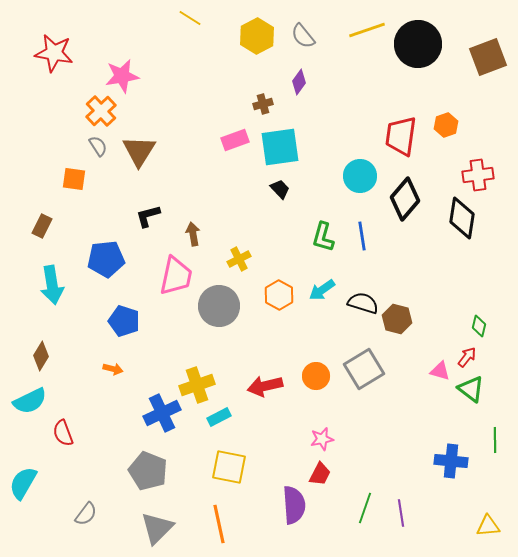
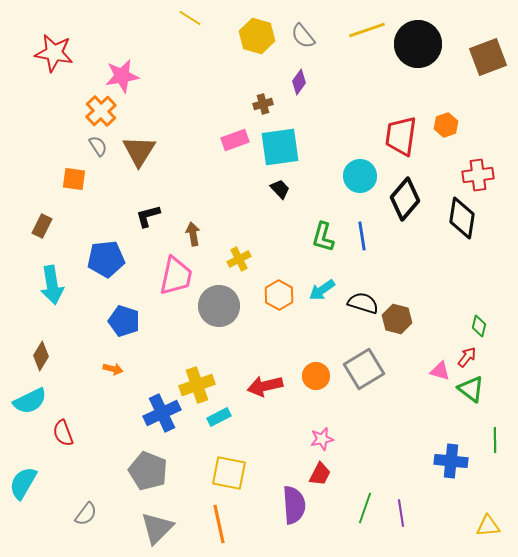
yellow hexagon at (257, 36): rotated 16 degrees counterclockwise
yellow square at (229, 467): moved 6 px down
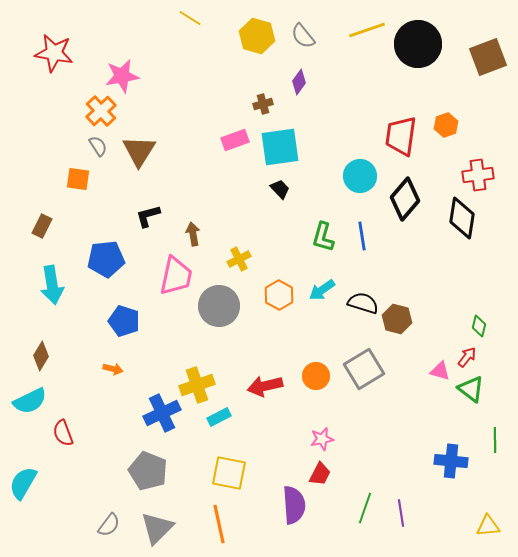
orange square at (74, 179): moved 4 px right
gray semicircle at (86, 514): moved 23 px right, 11 px down
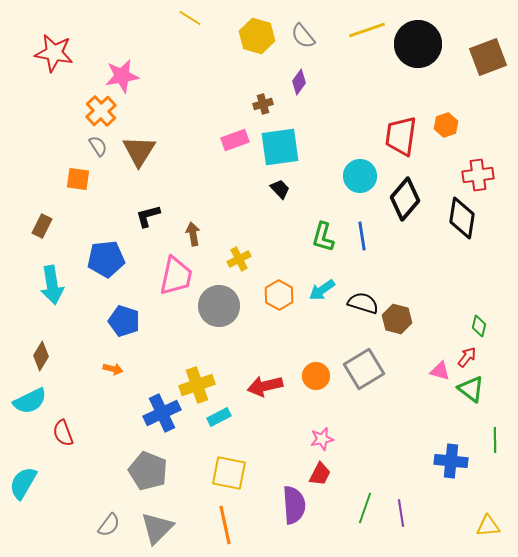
orange line at (219, 524): moved 6 px right, 1 px down
